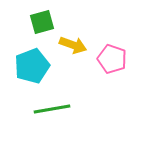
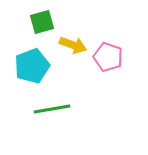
pink pentagon: moved 4 px left, 2 px up
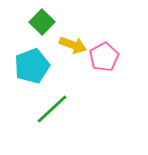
green square: rotated 30 degrees counterclockwise
pink pentagon: moved 4 px left; rotated 24 degrees clockwise
green line: rotated 33 degrees counterclockwise
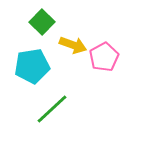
cyan pentagon: rotated 12 degrees clockwise
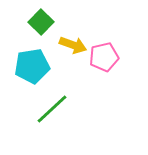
green square: moved 1 px left
pink pentagon: rotated 16 degrees clockwise
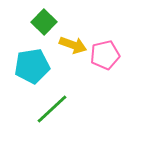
green square: moved 3 px right
pink pentagon: moved 1 px right, 2 px up
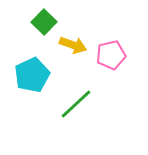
pink pentagon: moved 6 px right
cyan pentagon: moved 9 px down; rotated 16 degrees counterclockwise
green line: moved 24 px right, 5 px up
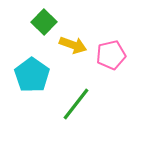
cyan pentagon: rotated 12 degrees counterclockwise
green line: rotated 9 degrees counterclockwise
